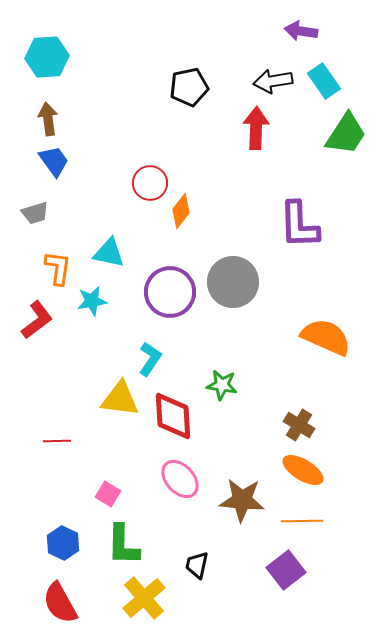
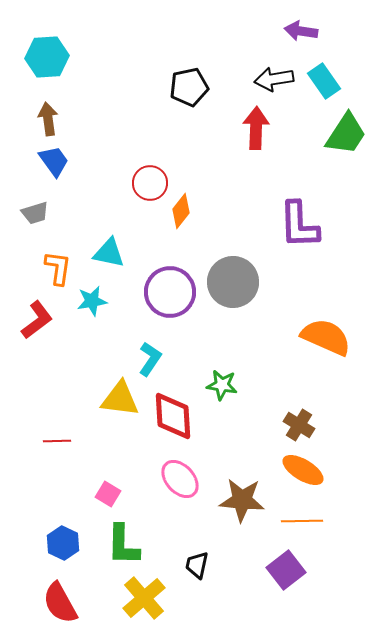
black arrow: moved 1 px right, 2 px up
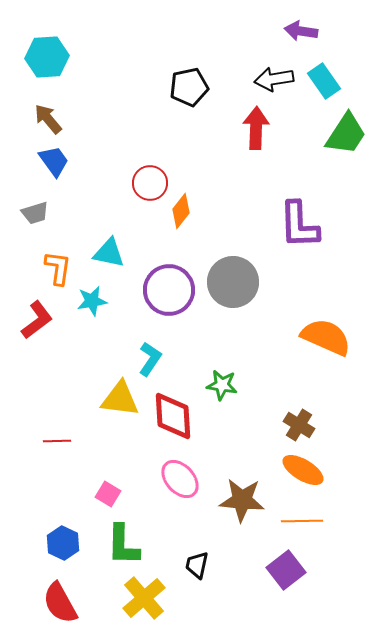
brown arrow: rotated 32 degrees counterclockwise
purple circle: moved 1 px left, 2 px up
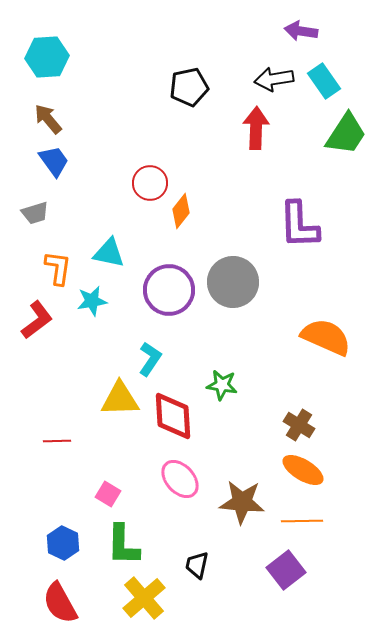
yellow triangle: rotated 9 degrees counterclockwise
brown star: moved 2 px down
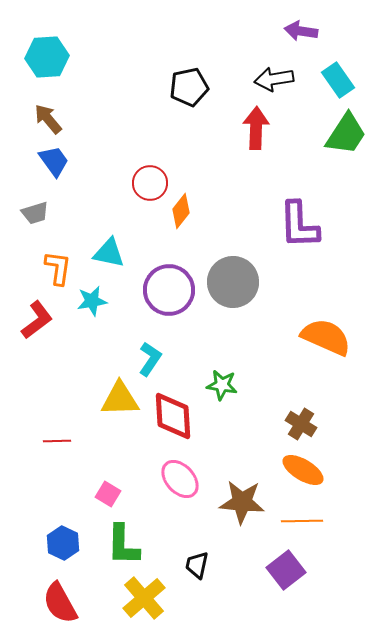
cyan rectangle: moved 14 px right, 1 px up
brown cross: moved 2 px right, 1 px up
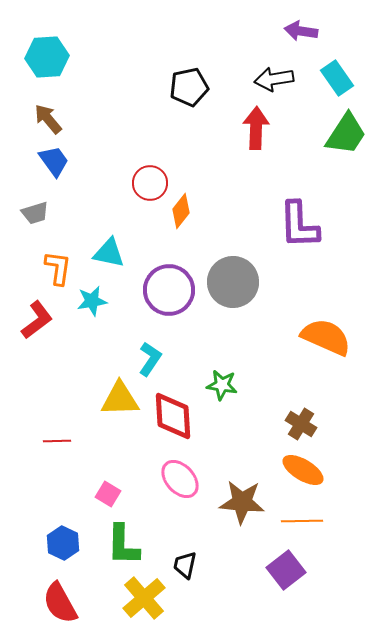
cyan rectangle: moved 1 px left, 2 px up
black trapezoid: moved 12 px left
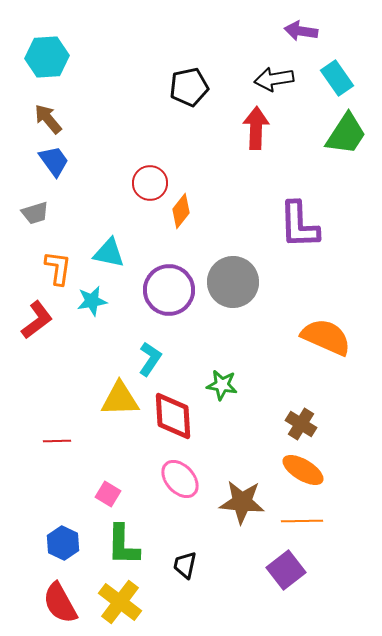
yellow cross: moved 24 px left, 4 px down; rotated 12 degrees counterclockwise
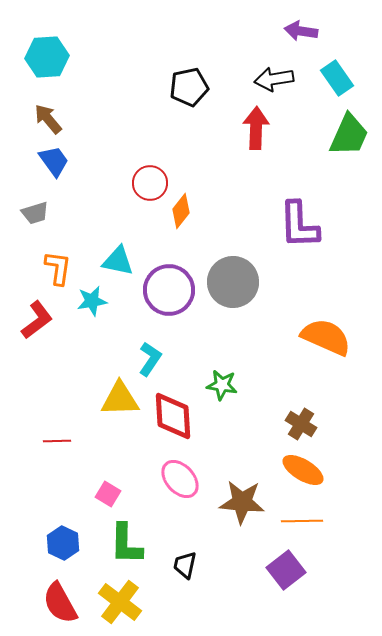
green trapezoid: moved 3 px right, 1 px down; rotated 9 degrees counterclockwise
cyan triangle: moved 9 px right, 8 px down
green L-shape: moved 3 px right, 1 px up
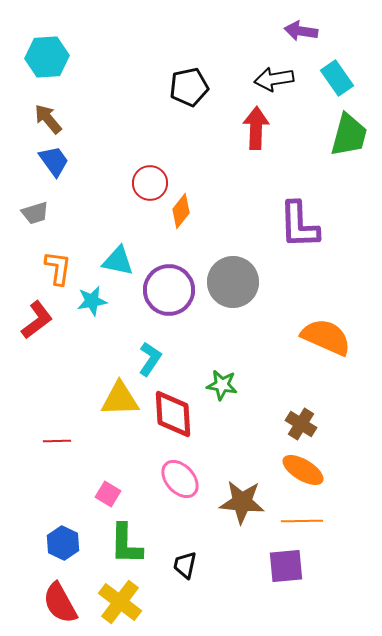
green trapezoid: rotated 9 degrees counterclockwise
red diamond: moved 2 px up
purple square: moved 4 px up; rotated 33 degrees clockwise
